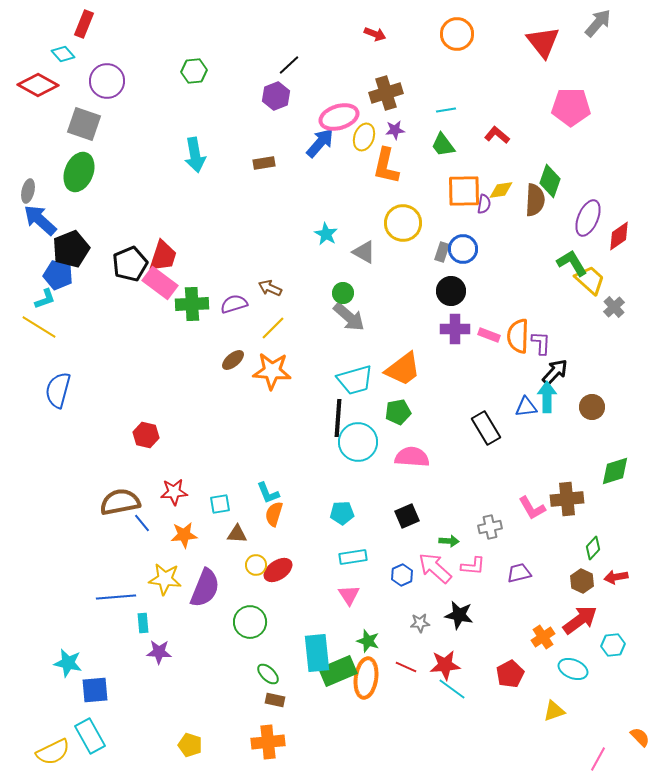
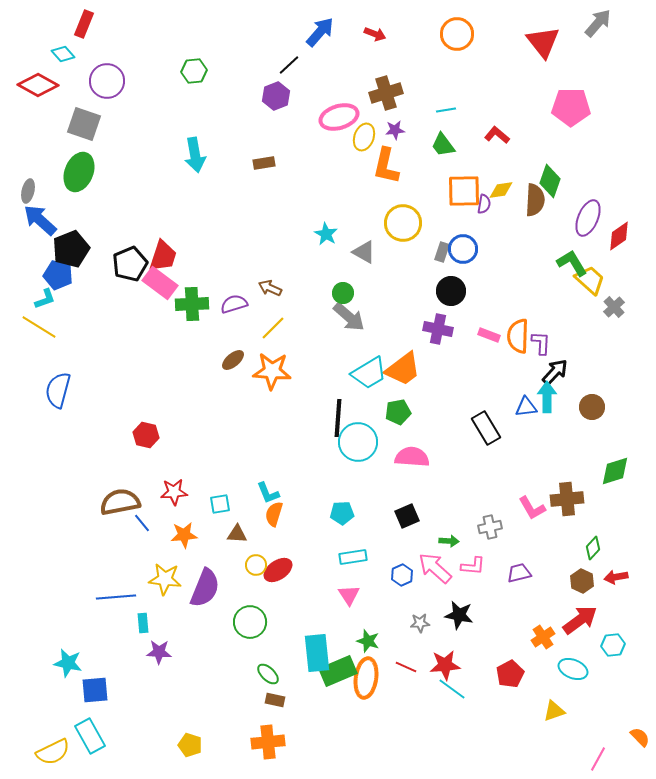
blue arrow at (320, 143): moved 111 px up
purple cross at (455, 329): moved 17 px left; rotated 12 degrees clockwise
cyan trapezoid at (355, 380): moved 14 px right, 7 px up; rotated 15 degrees counterclockwise
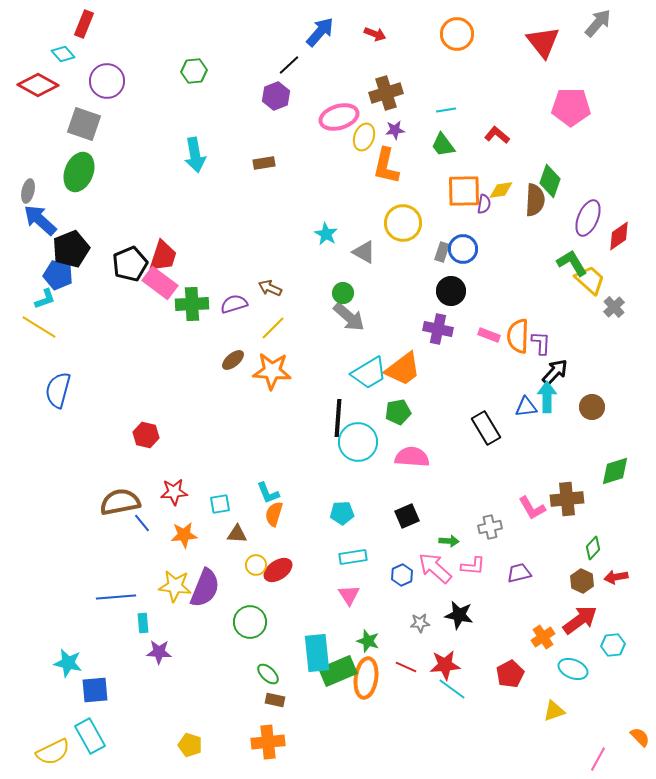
yellow star at (165, 579): moved 10 px right, 7 px down
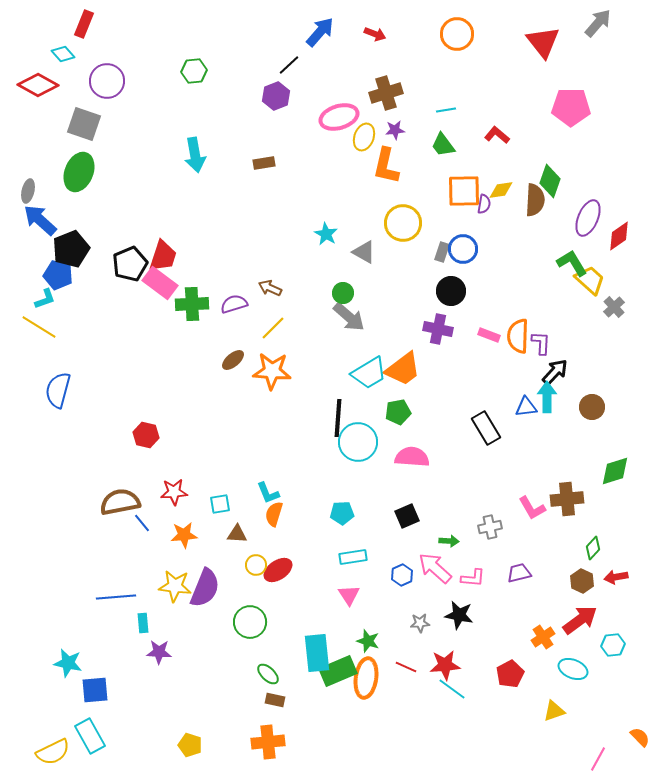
pink L-shape at (473, 566): moved 12 px down
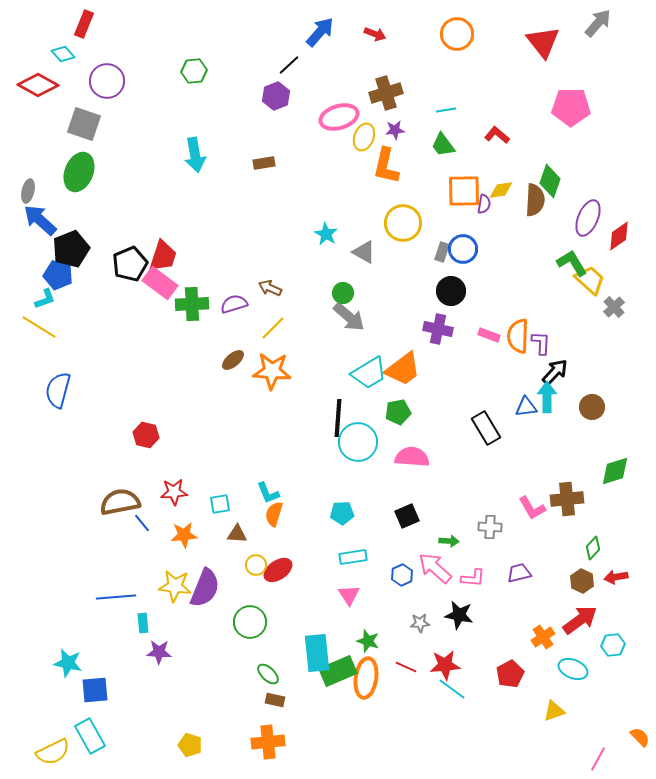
gray cross at (490, 527): rotated 15 degrees clockwise
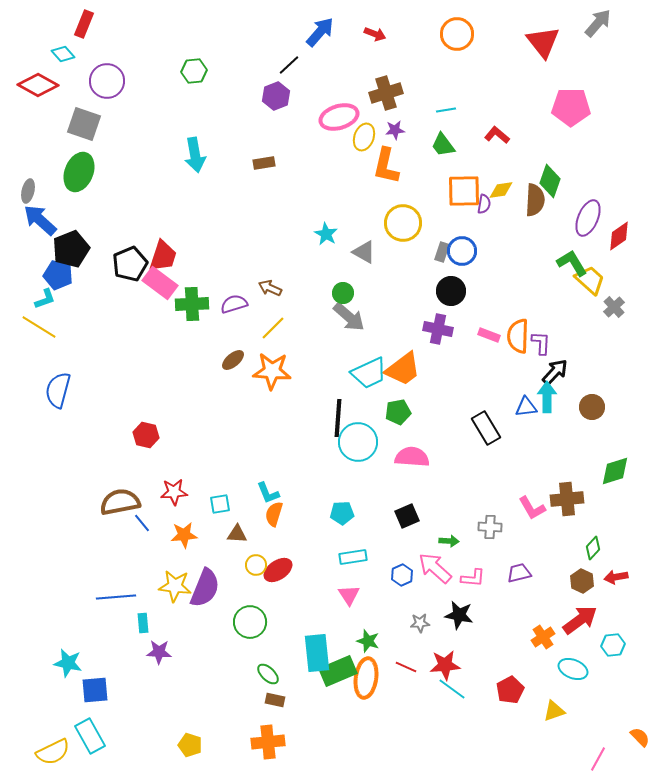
blue circle at (463, 249): moved 1 px left, 2 px down
cyan trapezoid at (369, 373): rotated 6 degrees clockwise
red pentagon at (510, 674): moved 16 px down
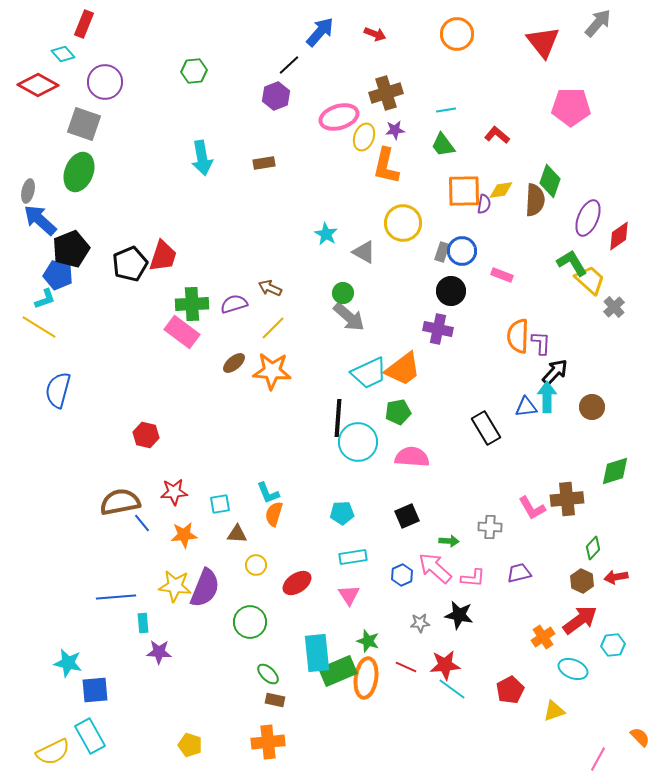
purple circle at (107, 81): moved 2 px left, 1 px down
cyan arrow at (195, 155): moved 7 px right, 3 px down
pink rectangle at (160, 283): moved 22 px right, 49 px down
pink rectangle at (489, 335): moved 13 px right, 60 px up
brown ellipse at (233, 360): moved 1 px right, 3 px down
red ellipse at (278, 570): moved 19 px right, 13 px down
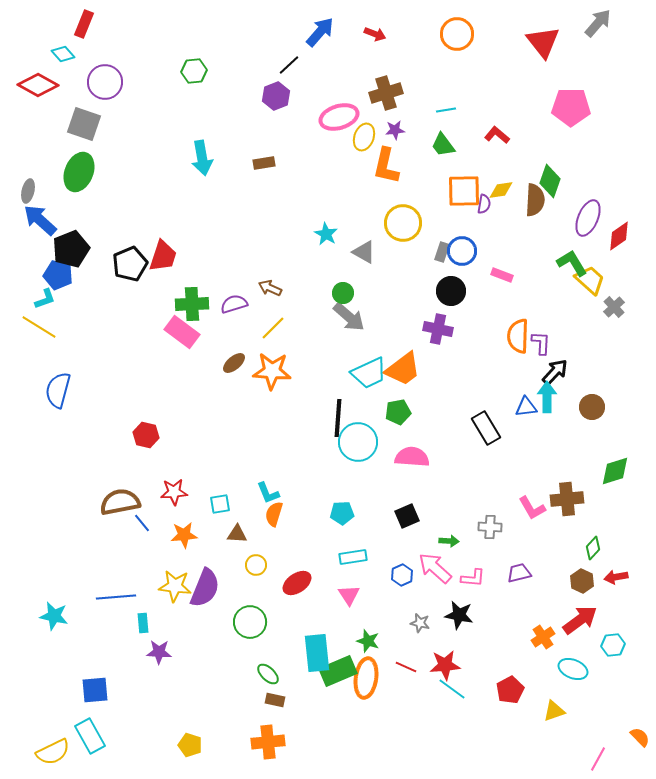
gray star at (420, 623): rotated 18 degrees clockwise
cyan star at (68, 663): moved 14 px left, 47 px up
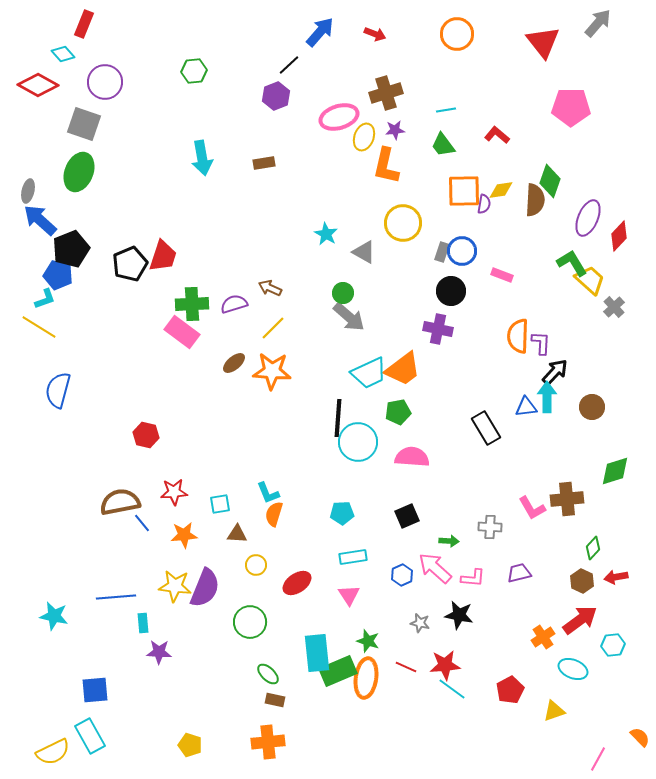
red diamond at (619, 236): rotated 12 degrees counterclockwise
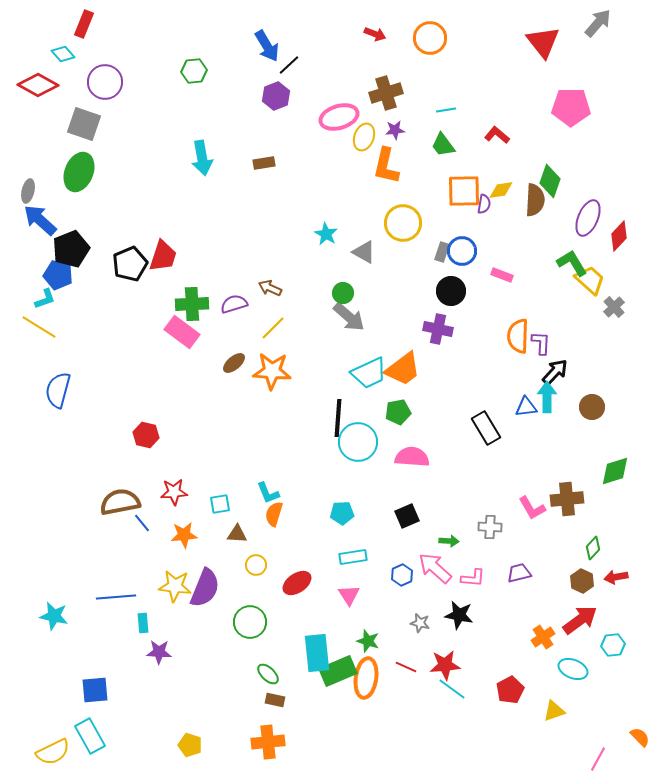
blue arrow at (320, 32): moved 53 px left, 14 px down; rotated 108 degrees clockwise
orange circle at (457, 34): moved 27 px left, 4 px down
